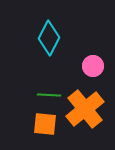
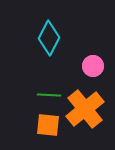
orange square: moved 3 px right, 1 px down
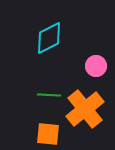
cyan diamond: rotated 36 degrees clockwise
pink circle: moved 3 px right
orange square: moved 9 px down
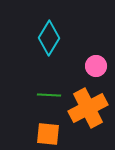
cyan diamond: rotated 32 degrees counterclockwise
orange cross: moved 3 px right, 1 px up; rotated 12 degrees clockwise
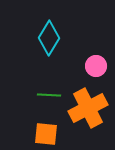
orange square: moved 2 px left
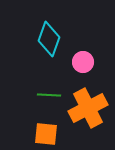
cyan diamond: moved 1 px down; rotated 12 degrees counterclockwise
pink circle: moved 13 px left, 4 px up
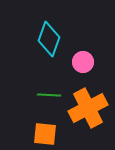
orange square: moved 1 px left
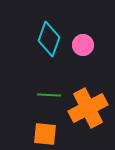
pink circle: moved 17 px up
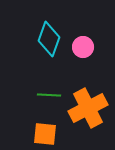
pink circle: moved 2 px down
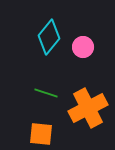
cyan diamond: moved 2 px up; rotated 20 degrees clockwise
green line: moved 3 px left, 2 px up; rotated 15 degrees clockwise
orange square: moved 4 px left
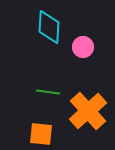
cyan diamond: moved 10 px up; rotated 36 degrees counterclockwise
green line: moved 2 px right, 1 px up; rotated 10 degrees counterclockwise
orange cross: moved 3 px down; rotated 15 degrees counterclockwise
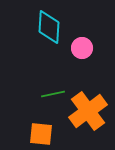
pink circle: moved 1 px left, 1 px down
green line: moved 5 px right, 2 px down; rotated 20 degrees counterclockwise
orange cross: rotated 6 degrees clockwise
